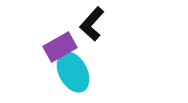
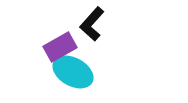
cyan ellipse: rotated 33 degrees counterclockwise
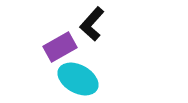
cyan ellipse: moved 5 px right, 7 px down
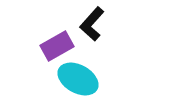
purple rectangle: moved 3 px left, 1 px up
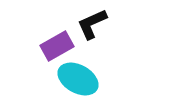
black L-shape: rotated 24 degrees clockwise
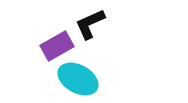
black L-shape: moved 2 px left
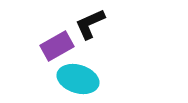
cyan ellipse: rotated 12 degrees counterclockwise
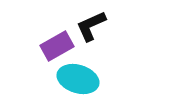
black L-shape: moved 1 px right, 2 px down
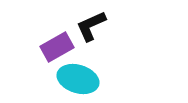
purple rectangle: moved 1 px down
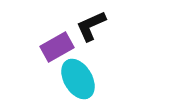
cyan ellipse: rotated 42 degrees clockwise
